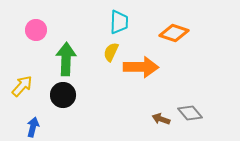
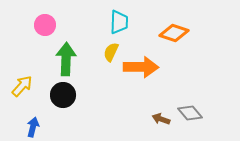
pink circle: moved 9 px right, 5 px up
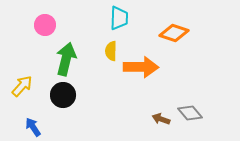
cyan trapezoid: moved 4 px up
yellow semicircle: moved 1 px up; rotated 24 degrees counterclockwise
green arrow: rotated 12 degrees clockwise
blue arrow: rotated 48 degrees counterclockwise
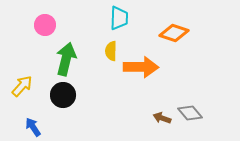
brown arrow: moved 1 px right, 1 px up
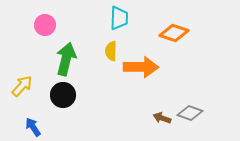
gray diamond: rotated 30 degrees counterclockwise
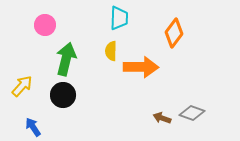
orange diamond: rotated 72 degrees counterclockwise
gray diamond: moved 2 px right
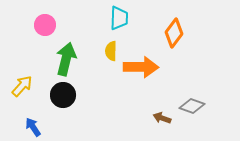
gray diamond: moved 7 px up
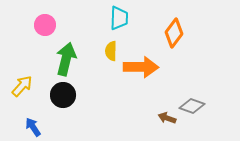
brown arrow: moved 5 px right
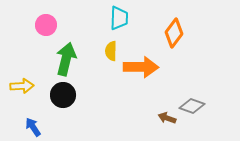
pink circle: moved 1 px right
yellow arrow: rotated 45 degrees clockwise
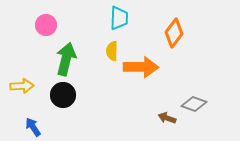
yellow semicircle: moved 1 px right
gray diamond: moved 2 px right, 2 px up
